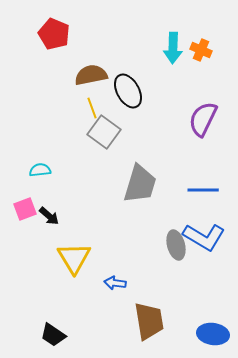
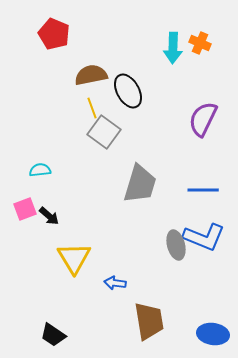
orange cross: moved 1 px left, 7 px up
blue L-shape: rotated 9 degrees counterclockwise
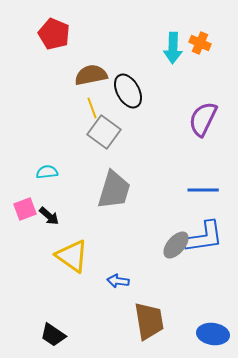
cyan semicircle: moved 7 px right, 2 px down
gray trapezoid: moved 26 px left, 6 px down
blue L-shape: rotated 30 degrees counterclockwise
gray ellipse: rotated 56 degrees clockwise
yellow triangle: moved 2 px left, 2 px up; rotated 24 degrees counterclockwise
blue arrow: moved 3 px right, 2 px up
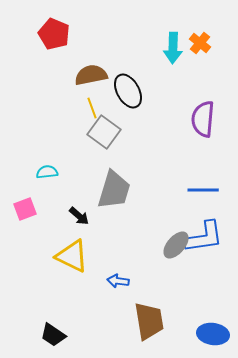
orange cross: rotated 15 degrees clockwise
purple semicircle: rotated 21 degrees counterclockwise
black arrow: moved 30 px right
yellow triangle: rotated 9 degrees counterclockwise
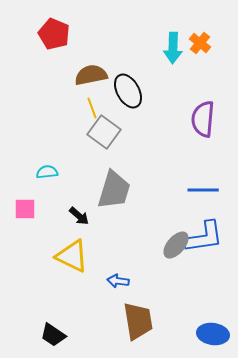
pink square: rotated 20 degrees clockwise
brown trapezoid: moved 11 px left
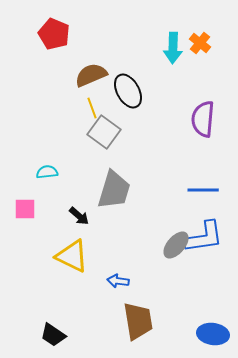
brown semicircle: rotated 12 degrees counterclockwise
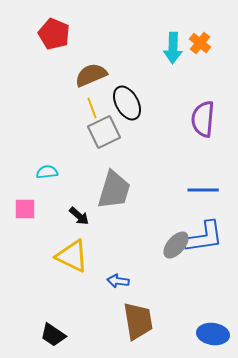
black ellipse: moved 1 px left, 12 px down
gray square: rotated 28 degrees clockwise
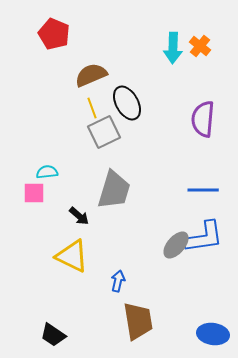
orange cross: moved 3 px down
pink square: moved 9 px right, 16 px up
blue arrow: rotated 95 degrees clockwise
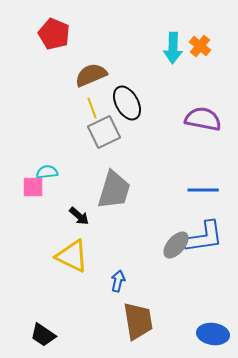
purple semicircle: rotated 96 degrees clockwise
pink square: moved 1 px left, 6 px up
black trapezoid: moved 10 px left
